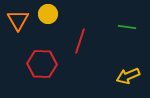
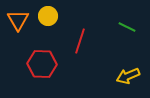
yellow circle: moved 2 px down
green line: rotated 18 degrees clockwise
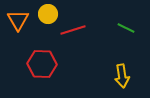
yellow circle: moved 2 px up
green line: moved 1 px left, 1 px down
red line: moved 7 px left, 11 px up; rotated 55 degrees clockwise
yellow arrow: moved 6 px left; rotated 75 degrees counterclockwise
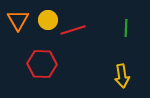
yellow circle: moved 6 px down
green line: rotated 66 degrees clockwise
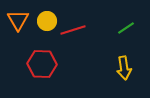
yellow circle: moved 1 px left, 1 px down
green line: rotated 54 degrees clockwise
yellow arrow: moved 2 px right, 8 px up
